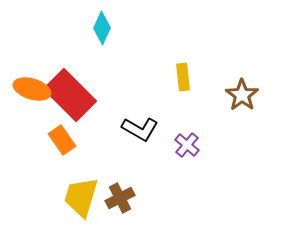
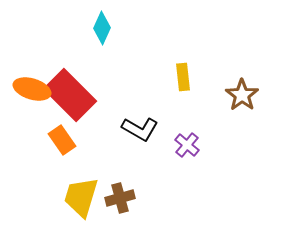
brown cross: rotated 12 degrees clockwise
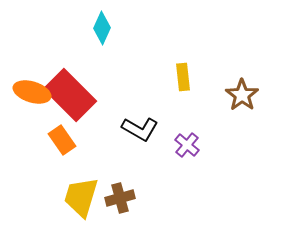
orange ellipse: moved 3 px down
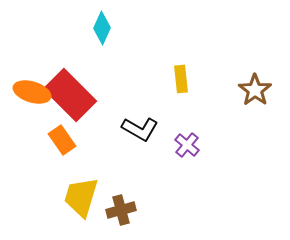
yellow rectangle: moved 2 px left, 2 px down
brown star: moved 13 px right, 5 px up
brown cross: moved 1 px right, 12 px down
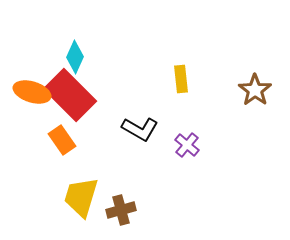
cyan diamond: moved 27 px left, 29 px down
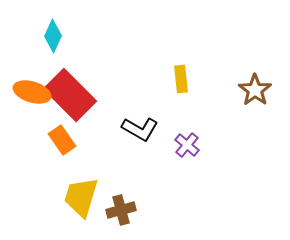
cyan diamond: moved 22 px left, 21 px up
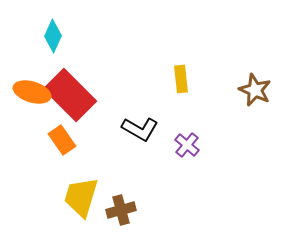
brown star: rotated 12 degrees counterclockwise
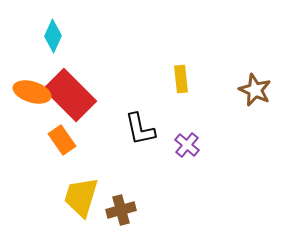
black L-shape: rotated 48 degrees clockwise
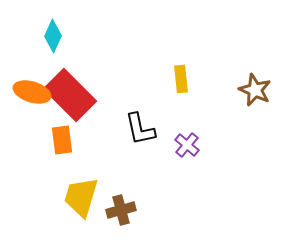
orange rectangle: rotated 28 degrees clockwise
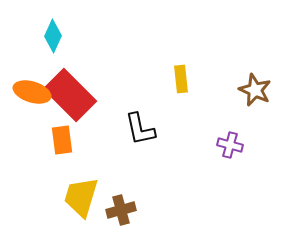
purple cross: moved 43 px right; rotated 25 degrees counterclockwise
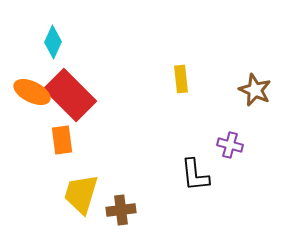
cyan diamond: moved 6 px down
orange ellipse: rotated 9 degrees clockwise
black L-shape: moved 55 px right, 46 px down; rotated 6 degrees clockwise
yellow trapezoid: moved 3 px up
brown cross: rotated 8 degrees clockwise
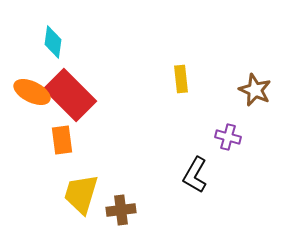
cyan diamond: rotated 16 degrees counterclockwise
purple cross: moved 2 px left, 8 px up
black L-shape: rotated 36 degrees clockwise
